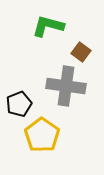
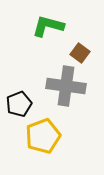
brown square: moved 1 px left, 1 px down
yellow pentagon: moved 1 px right, 1 px down; rotated 16 degrees clockwise
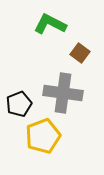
green L-shape: moved 2 px right, 2 px up; rotated 12 degrees clockwise
gray cross: moved 3 px left, 7 px down
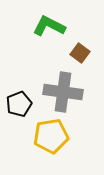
green L-shape: moved 1 px left, 2 px down
gray cross: moved 1 px up
yellow pentagon: moved 8 px right; rotated 12 degrees clockwise
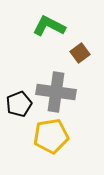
brown square: rotated 18 degrees clockwise
gray cross: moved 7 px left
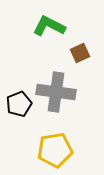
brown square: rotated 12 degrees clockwise
yellow pentagon: moved 4 px right, 14 px down
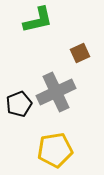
green L-shape: moved 11 px left, 6 px up; rotated 140 degrees clockwise
gray cross: rotated 33 degrees counterclockwise
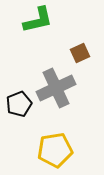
gray cross: moved 4 px up
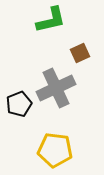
green L-shape: moved 13 px right
yellow pentagon: rotated 16 degrees clockwise
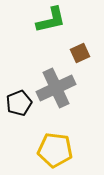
black pentagon: moved 1 px up
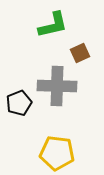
green L-shape: moved 2 px right, 5 px down
gray cross: moved 1 px right, 2 px up; rotated 27 degrees clockwise
yellow pentagon: moved 2 px right, 3 px down
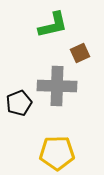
yellow pentagon: rotated 8 degrees counterclockwise
